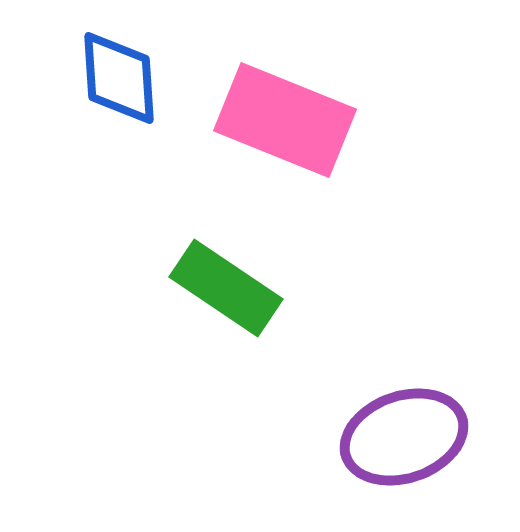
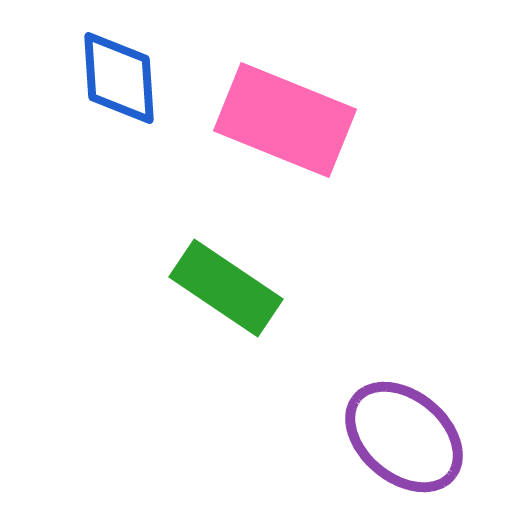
purple ellipse: rotated 59 degrees clockwise
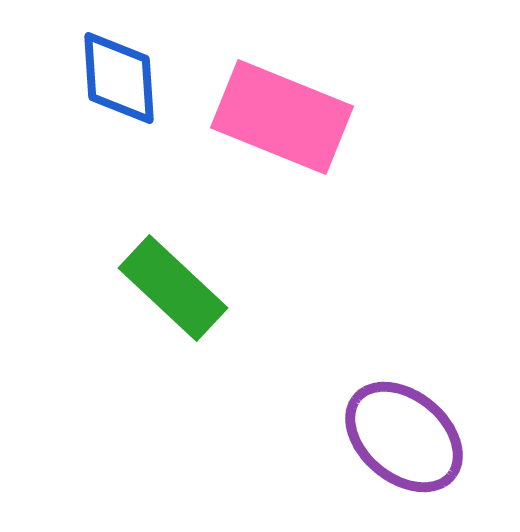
pink rectangle: moved 3 px left, 3 px up
green rectangle: moved 53 px left; rotated 9 degrees clockwise
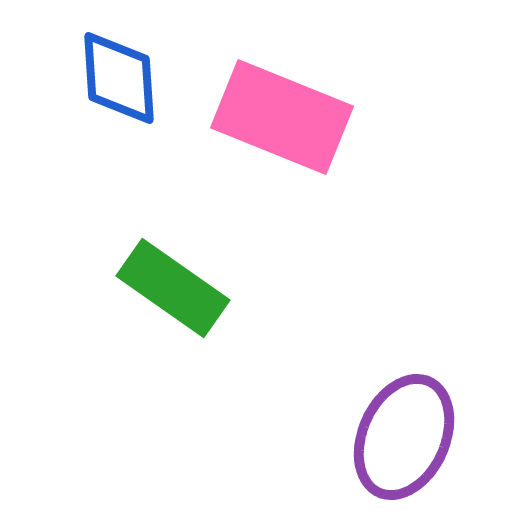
green rectangle: rotated 8 degrees counterclockwise
purple ellipse: rotated 74 degrees clockwise
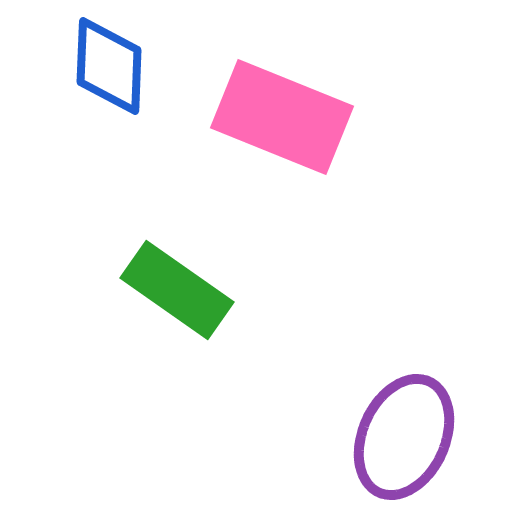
blue diamond: moved 10 px left, 12 px up; rotated 6 degrees clockwise
green rectangle: moved 4 px right, 2 px down
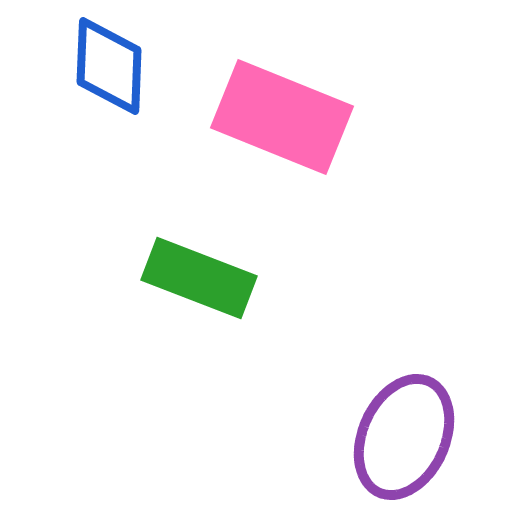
green rectangle: moved 22 px right, 12 px up; rotated 14 degrees counterclockwise
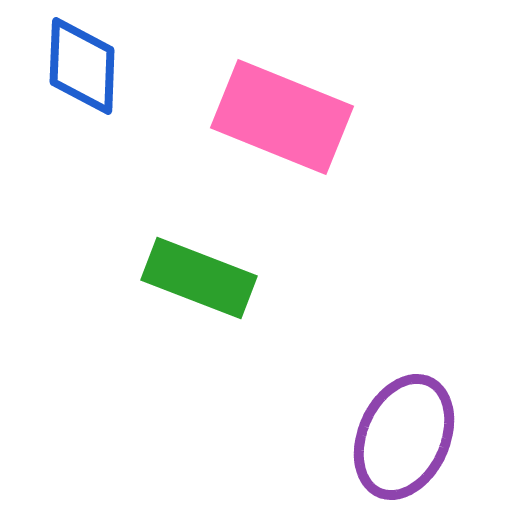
blue diamond: moved 27 px left
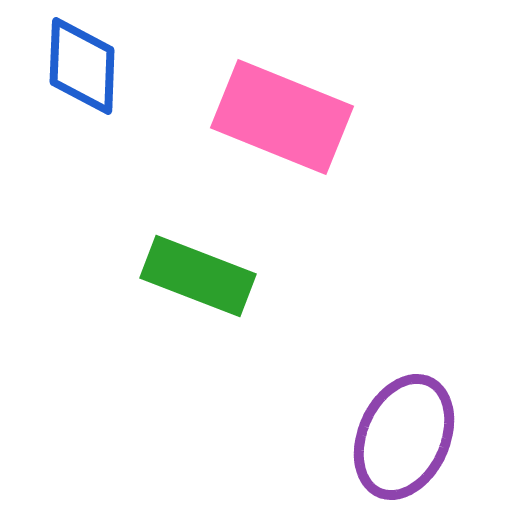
green rectangle: moved 1 px left, 2 px up
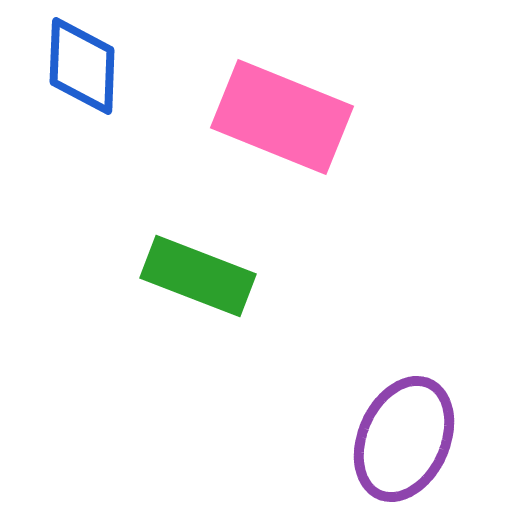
purple ellipse: moved 2 px down
